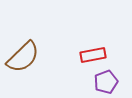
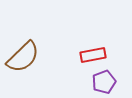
purple pentagon: moved 2 px left
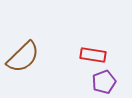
red rectangle: rotated 20 degrees clockwise
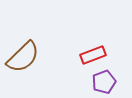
red rectangle: rotated 30 degrees counterclockwise
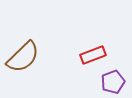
purple pentagon: moved 9 px right
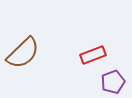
brown semicircle: moved 4 px up
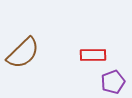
red rectangle: rotated 20 degrees clockwise
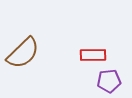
purple pentagon: moved 4 px left, 1 px up; rotated 15 degrees clockwise
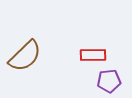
brown semicircle: moved 2 px right, 3 px down
